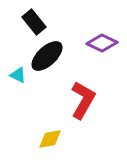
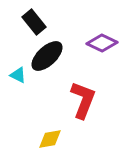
red L-shape: rotated 9 degrees counterclockwise
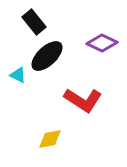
red L-shape: rotated 102 degrees clockwise
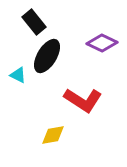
black ellipse: rotated 16 degrees counterclockwise
yellow diamond: moved 3 px right, 4 px up
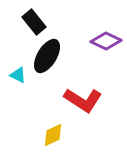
purple diamond: moved 4 px right, 2 px up
yellow diamond: rotated 15 degrees counterclockwise
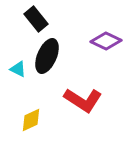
black rectangle: moved 2 px right, 3 px up
black ellipse: rotated 8 degrees counterclockwise
cyan triangle: moved 6 px up
yellow diamond: moved 22 px left, 15 px up
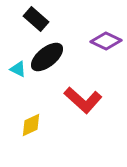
black rectangle: rotated 10 degrees counterclockwise
black ellipse: moved 1 px down; rotated 28 degrees clockwise
red L-shape: rotated 9 degrees clockwise
yellow diamond: moved 5 px down
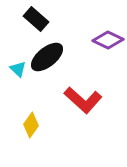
purple diamond: moved 2 px right, 1 px up
cyan triangle: rotated 18 degrees clockwise
yellow diamond: rotated 30 degrees counterclockwise
